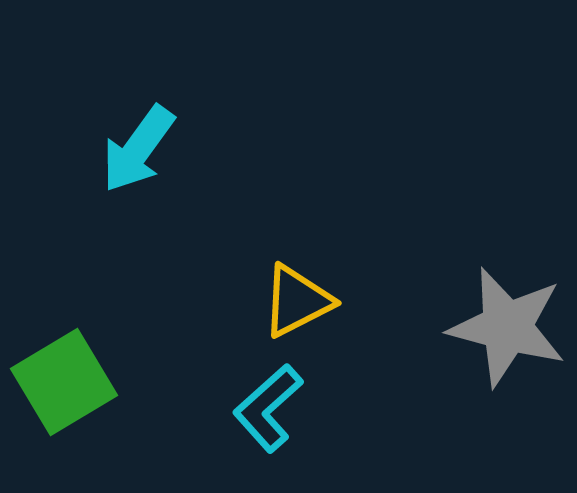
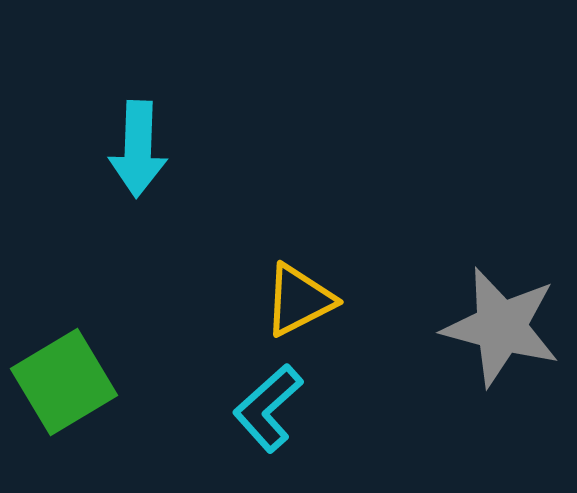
cyan arrow: rotated 34 degrees counterclockwise
yellow triangle: moved 2 px right, 1 px up
gray star: moved 6 px left
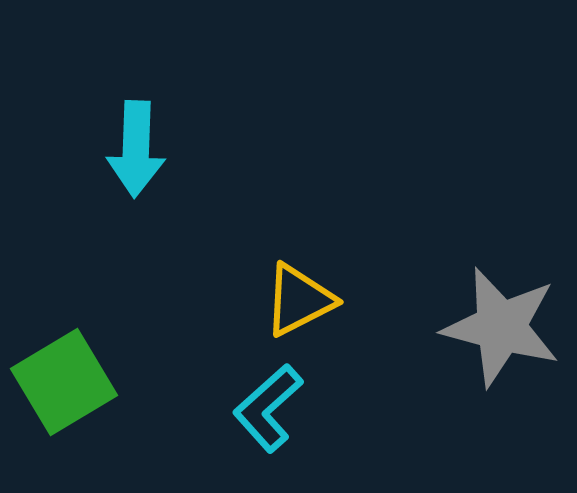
cyan arrow: moved 2 px left
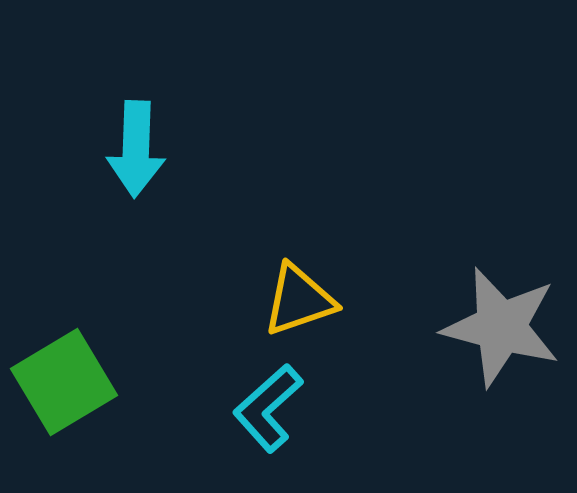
yellow triangle: rotated 8 degrees clockwise
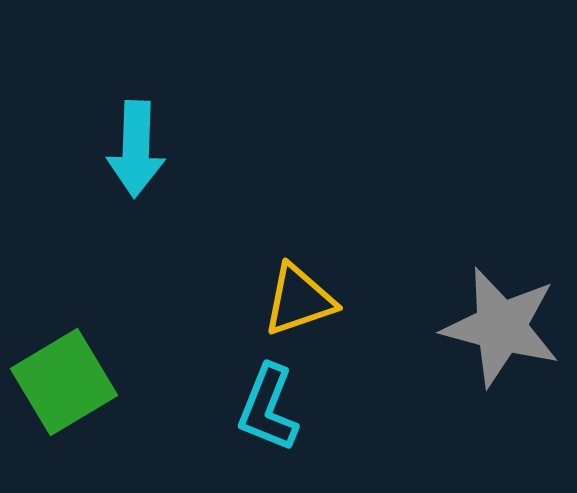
cyan L-shape: rotated 26 degrees counterclockwise
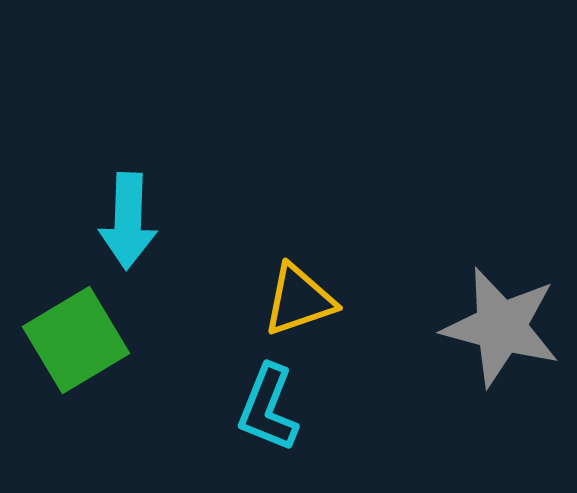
cyan arrow: moved 8 px left, 72 px down
green square: moved 12 px right, 42 px up
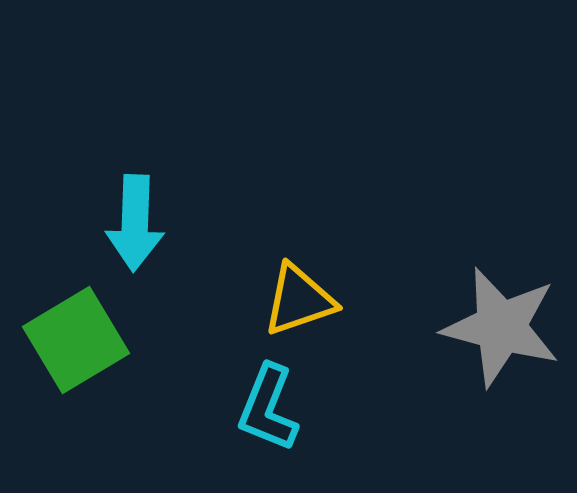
cyan arrow: moved 7 px right, 2 px down
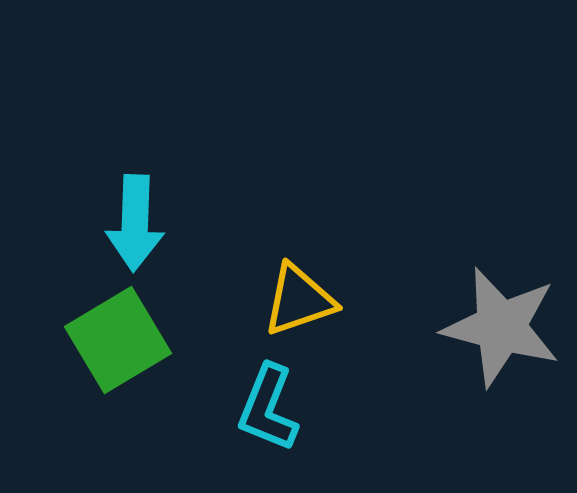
green square: moved 42 px right
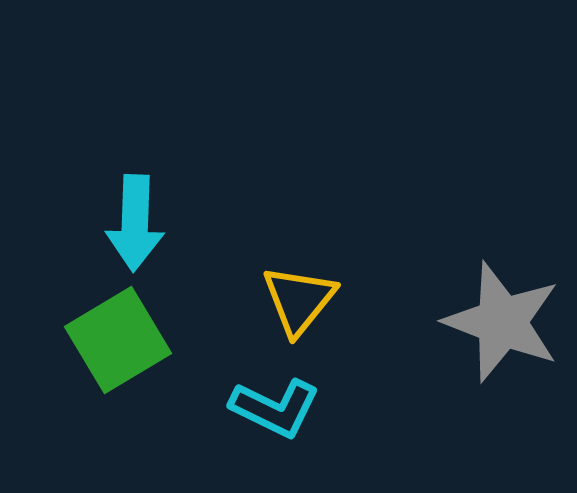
yellow triangle: rotated 32 degrees counterclockwise
gray star: moved 1 px right, 5 px up; rotated 6 degrees clockwise
cyan L-shape: moved 7 px right; rotated 86 degrees counterclockwise
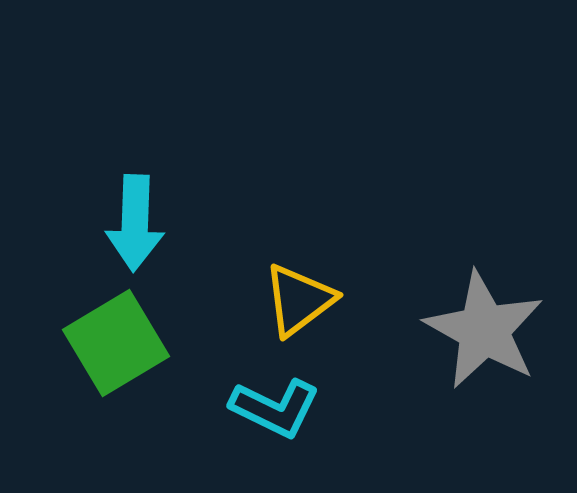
yellow triangle: rotated 14 degrees clockwise
gray star: moved 18 px left, 8 px down; rotated 8 degrees clockwise
green square: moved 2 px left, 3 px down
